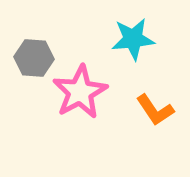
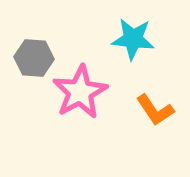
cyan star: rotated 12 degrees clockwise
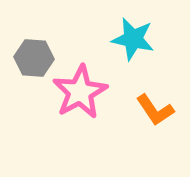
cyan star: rotated 6 degrees clockwise
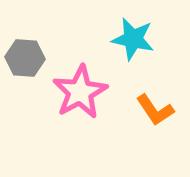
gray hexagon: moved 9 px left
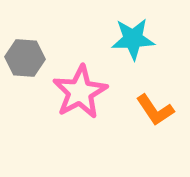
cyan star: rotated 15 degrees counterclockwise
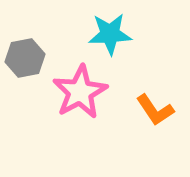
cyan star: moved 23 px left, 5 px up
gray hexagon: rotated 15 degrees counterclockwise
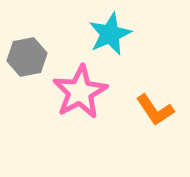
cyan star: rotated 21 degrees counterclockwise
gray hexagon: moved 2 px right, 1 px up
